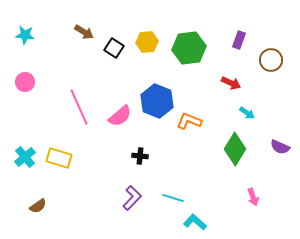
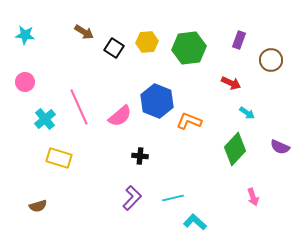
green diamond: rotated 12 degrees clockwise
cyan cross: moved 20 px right, 38 px up
cyan line: rotated 30 degrees counterclockwise
brown semicircle: rotated 18 degrees clockwise
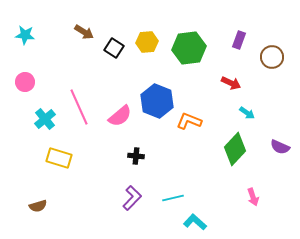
brown circle: moved 1 px right, 3 px up
black cross: moved 4 px left
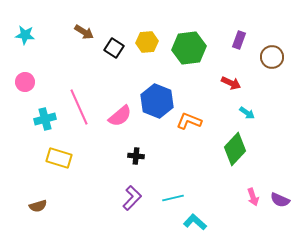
cyan cross: rotated 25 degrees clockwise
purple semicircle: moved 53 px down
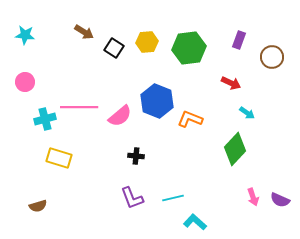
pink line: rotated 66 degrees counterclockwise
orange L-shape: moved 1 px right, 2 px up
purple L-shape: rotated 115 degrees clockwise
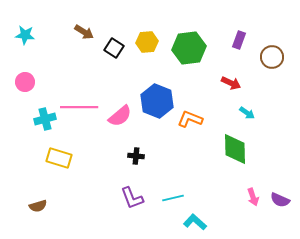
green diamond: rotated 44 degrees counterclockwise
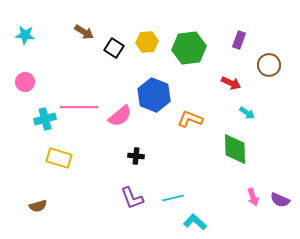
brown circle: moved 3 px left, 8 px down
blue hexagon: moved 3 px left, 6 px up
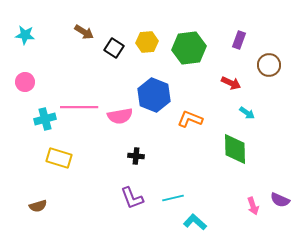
pink semicircle: rotated 30 degrees clockwise
pink arrow: moved 9 px down
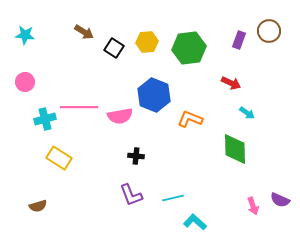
brown circle: moved 34 px up
yellow rectangle: rotated 15 degrees clockwise
purple L-shape: moved 1 px left, 3 px up
